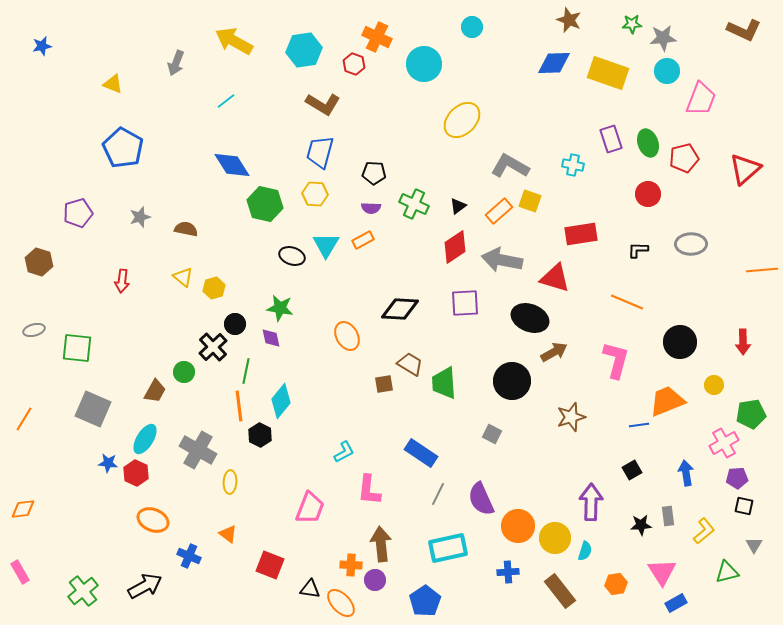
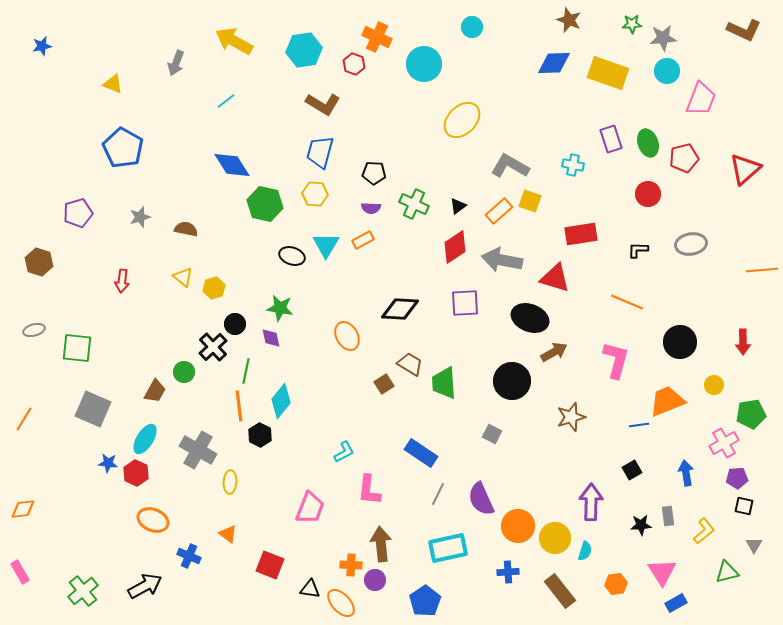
gray ellipse at (691, 244): rotated 8 degrees counterclockwise
brown square at (384, 384): rotated 24 degrees counterclockwise
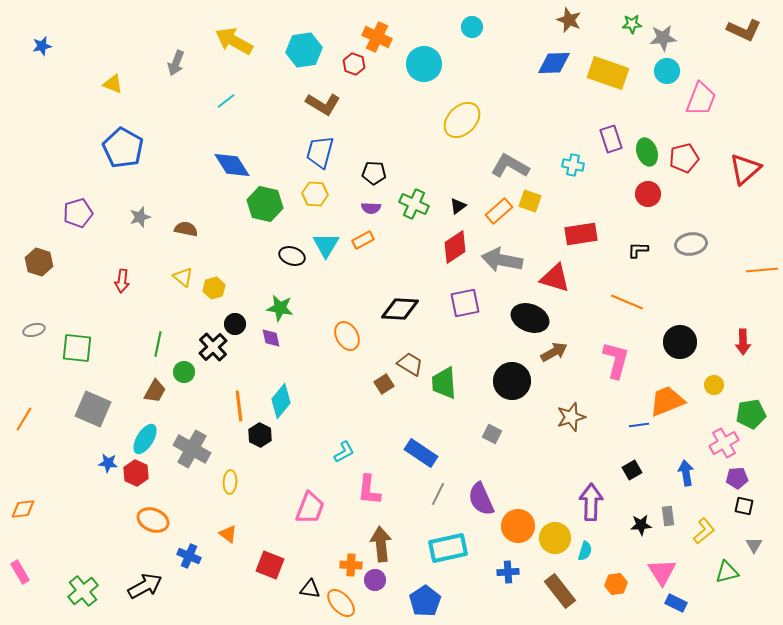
green ellipse at (648, 143): moved 1 px left, 9 px down
purple square at (465, 303): rotated 8 degrees counterclockwise
green line at (246, 371): moved 88 px left, 27 px up
gray cross at (198, 450): moved 6 px left, 1 px up
blue rectangle at (676, 603): rotated 55 degrees clockwise
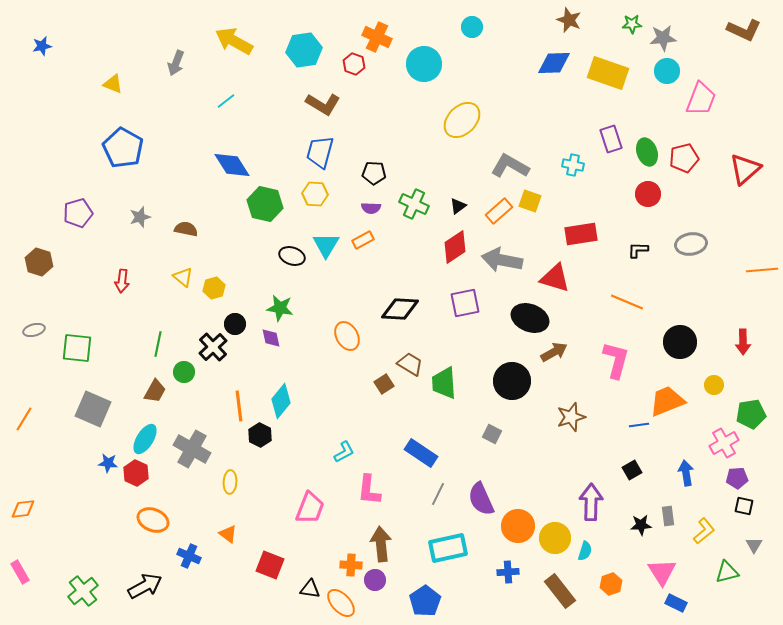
orange hexagon at (616, 584): moved 5 px left; rotated 10 degrees counterclockwise
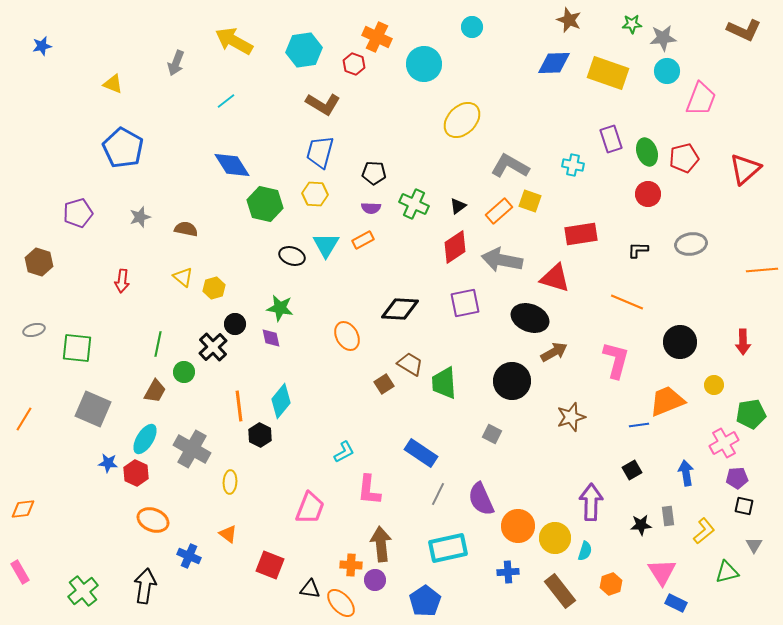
black arrow at (145, 586): rotated 52 degrees counterclockwise
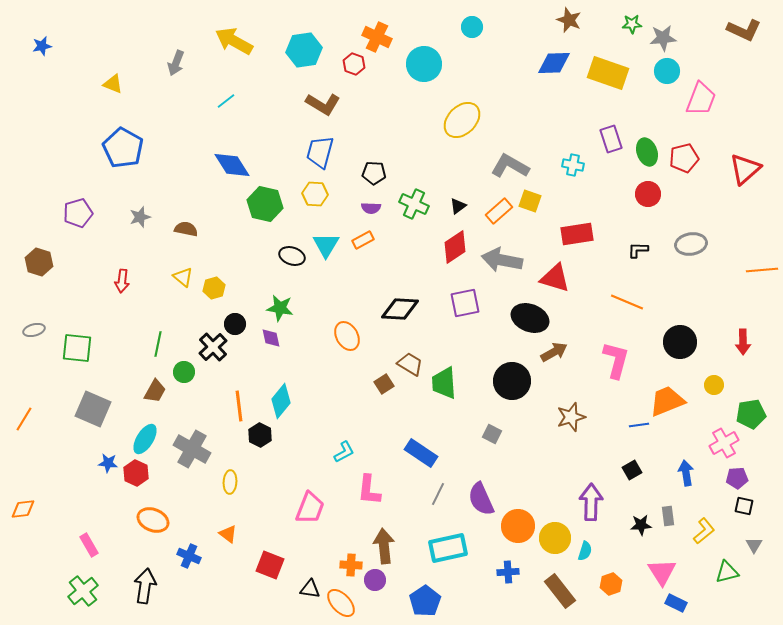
red rectangle at (581, 234): moved 4 px left
brown arrow at (381, 544): moved 3 px right, 2 px down
pink rectangle at (20, 572): moved 69 px right, 27 px up
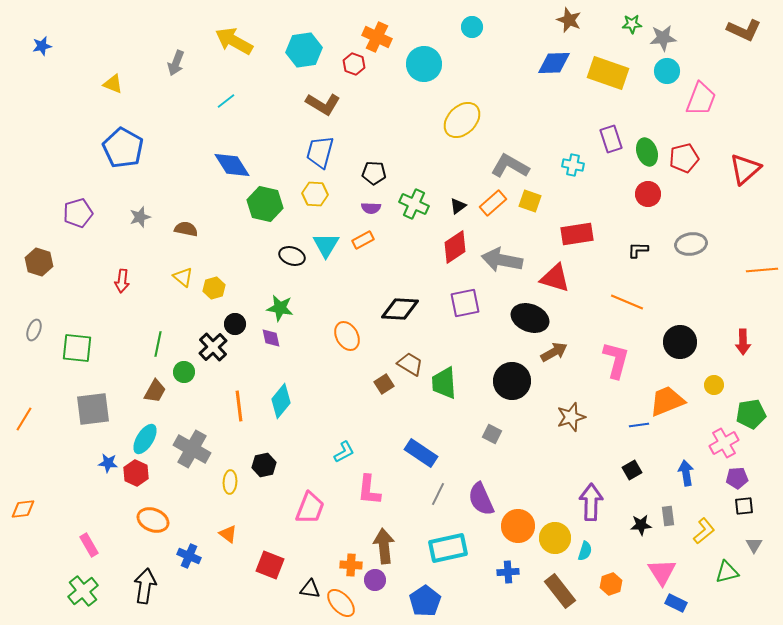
orange rectangle at (499, 211): moved 6 px left, 8 px up
gray ellipse at (34, 330): rotated 55 degrees counterclockwise
gray square at (93, 409): rotated 30 degrees counterclockwise
black hexagon at (260, 435): moved 4 px right, 30 px down; rotated 20 degrees clockwise
black square at (744, 506): rotated 18 degrees counterclockwise
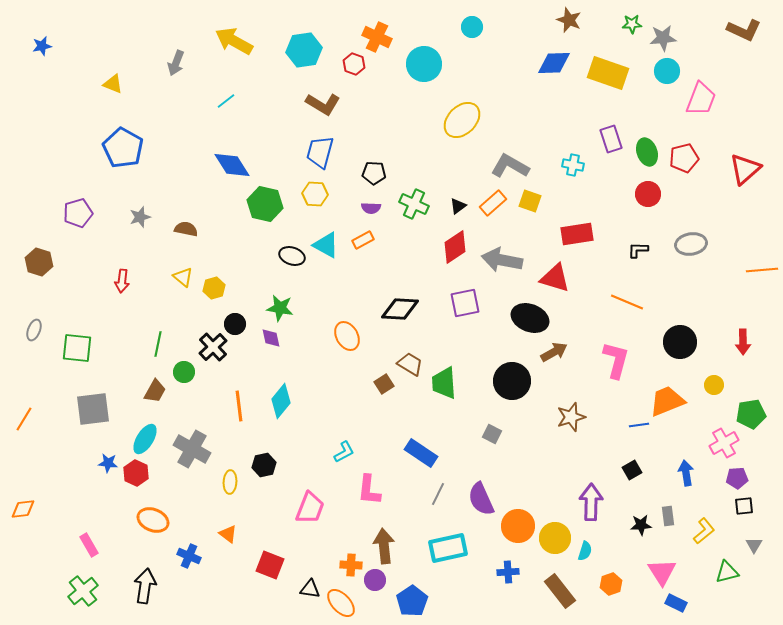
cyan triangle at (326, 245): rotated 32 degrees counterclockwise
blue pentagon at (425, 601): moved 13 px left
